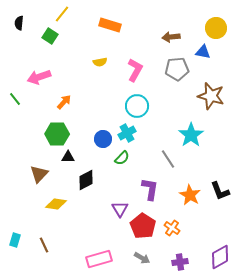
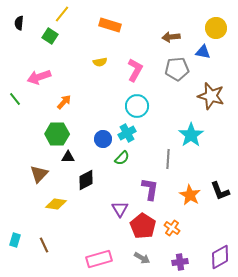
gray line: rotated 36 degrees clockwise
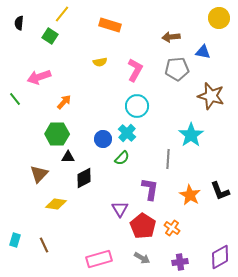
yellow circle: moved 3 px right, 10 px up
cyan cross: rotated 18 degrees counterclockwise
black diamond: moved 2 px left, 2 px up
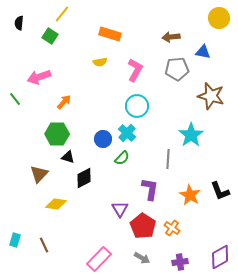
orange rectangle: moved 9 px down
black triangle: rotated 16 degrees clockwise
pink rectangle: rotated 30 degrees counterclockwise
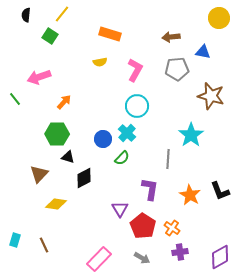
black semicircle: moved 7 px right, 8 px up
purple cross: moved 10 px up
